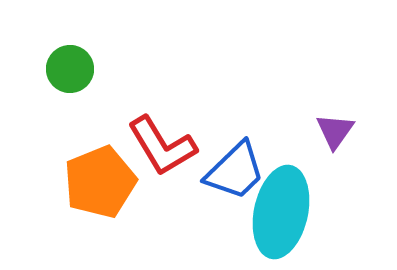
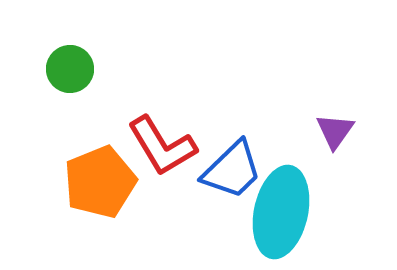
blue trapezoid: moved 3 px left, 1 px up
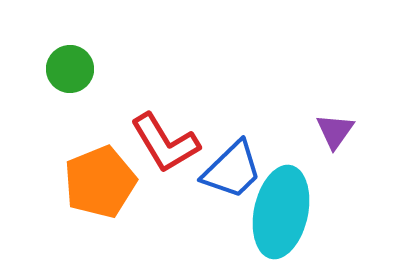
red L-shape: moved 3 px right, 3 px up
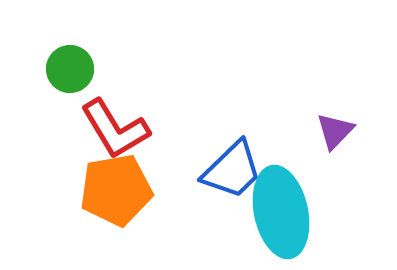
purple triangle: rotated 9 degrees clockwise
red L-shape: moved 50 px left, 14 px up
orange pentagon: moved 16 px right, 8 px down; rotated 12 degrees clockwise
cyan ellipse: rotated 24 degrees counterclockwise
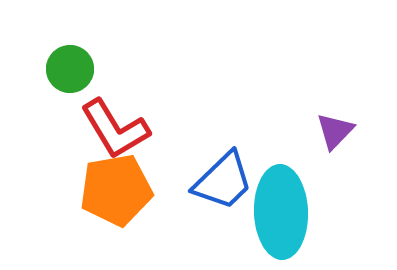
blue trapezoid: moved 9 px left, 11 px down
cyan ellipse: rotated 10 degrees clockwise
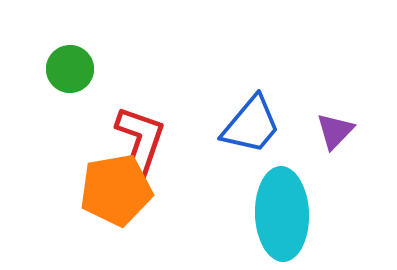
red L-shape: moved 25 px right, 12 px down; rotated 130 degrees counterclockwise
blue trapezoid: moved 28 px right, 56 px up; rotated 6 degrees counterclockwise
cyan ellipse: moved 1 px right, 2 px down
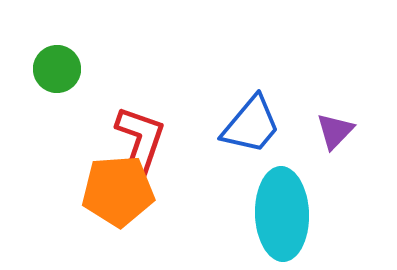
green circle: moved 13 px left
orange pentagon: moved 2 px right, 1 px down; rotated 6 degrees clockwise
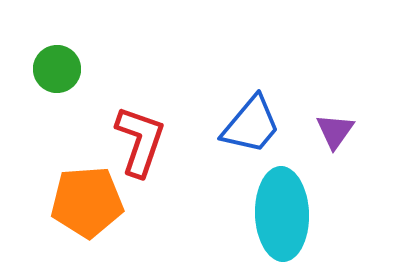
purple triangle: rotated 9 degrees counterclockwise
orange pentagon: moved 31 px left, 11 px down
